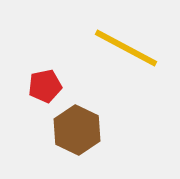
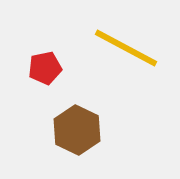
red pentagon: moved 18 px up
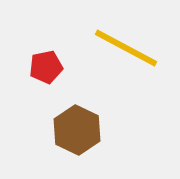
red pentagon: moved 1 px right, 1 px up
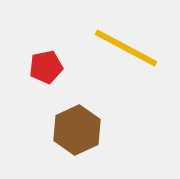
brown hexagon: rotated 9 degrees clockwise
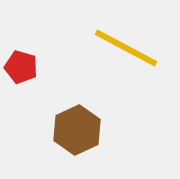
red pentagon: moved 25 px left; rotated 28 degrees clockwise
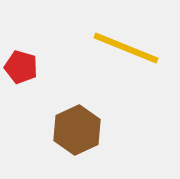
yellow line: rotated 6 degrees counterclockwise
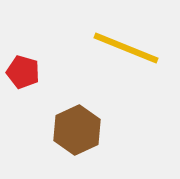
red pentagon: moved 2 px right, 5 px down
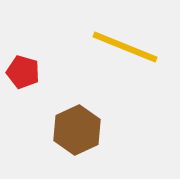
yellow line: moved 1 px left, 1 px up
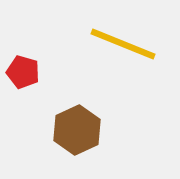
yellow line: moved 2 px left, 3 px up
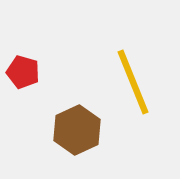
yellow line: moved 10 px right, 38 px down; rotated 46 degrees clockwise
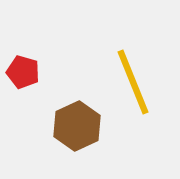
brown hexagon: moved 4 px up
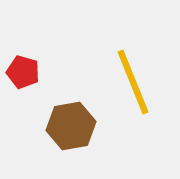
brown hexagon: moved 6 px left; rotated 15 degrees clockwise
